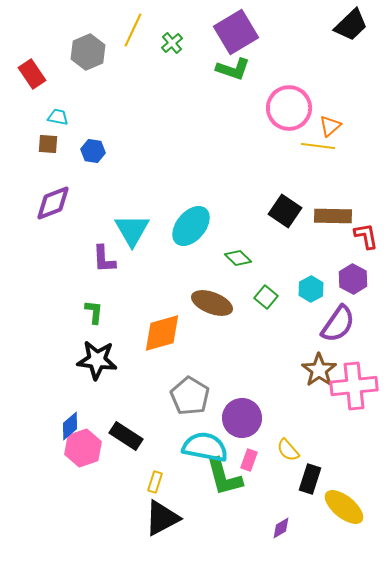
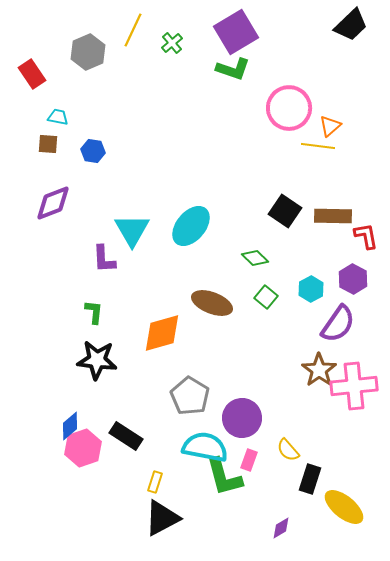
green diamond at (238, 258): moved 17 px right
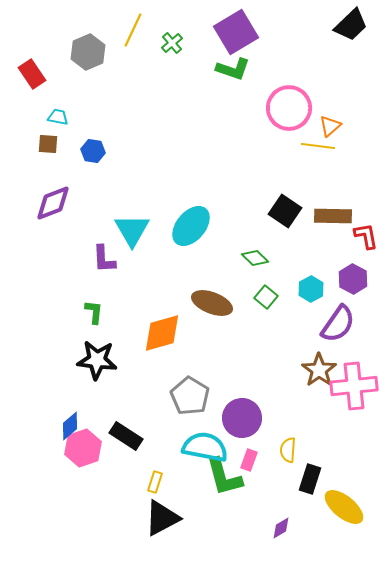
yellow semicircle at (288, 450): rotated 45 degrees clockwise
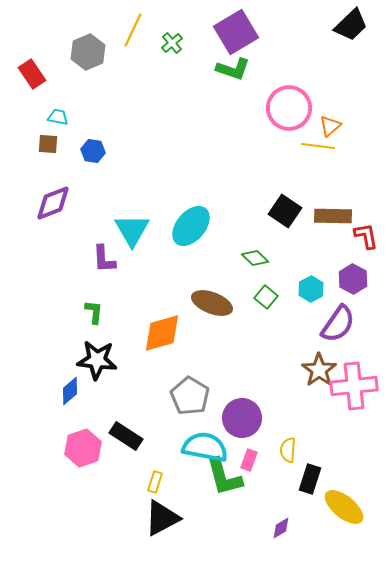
blue diamond at (70, 426): moved 35 px up
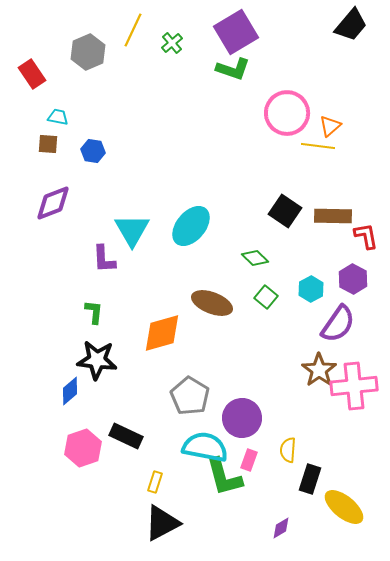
black trapezoid at (351, 25): rotated 6 degrees counterclockwise
pink circle at (289, 108): moved 2 px left, 5 px down
black rectangle at (126, 436): rotated 8 degrees counterclockwise
black triangle at (162, 518): moved 5 px down
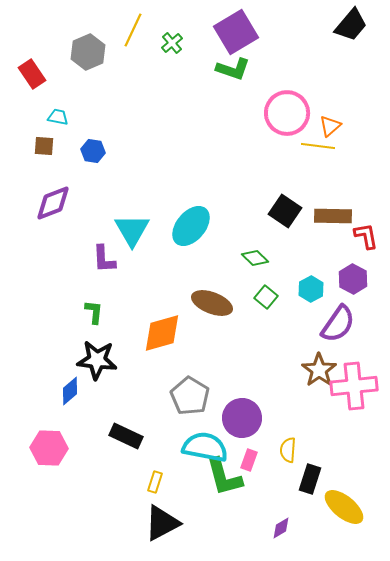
brown square at (48, 144): moved 4 px left, 2 px down
pink hexagon at (83, 448): moved 34 px left; rotated 21 degrees clockwise
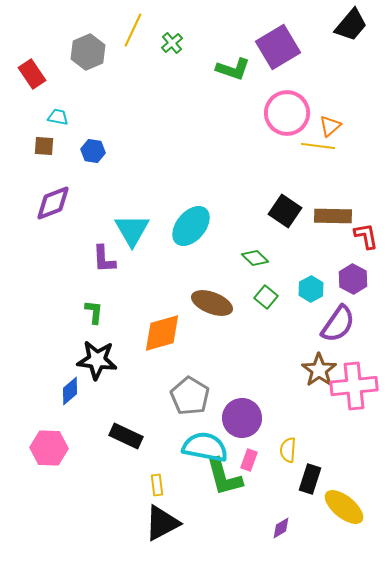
purple square at (236, 32): moved 42 px right, 15 px down
yellow rectangle at (155, 482): moved 2 px right, 3 px down; rotated 25 degrees counterclockwise
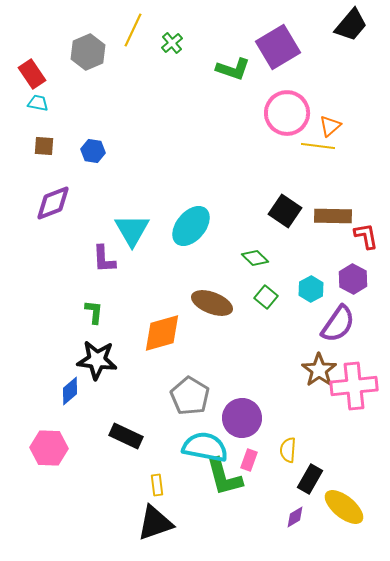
cyan trapezoid at (58, 117): moved 20 px left, 14 px up
black rectangle at (310, 479): rotated 12 degrees clockwise
black triangle at (162, 523): moved 7 px left; rotated 9 degrees clockwise
purple diamond at (281, 528): moved 14 px right, 11 px up
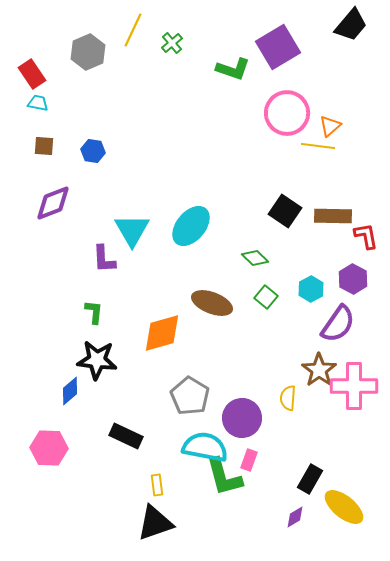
pink cross at (354, 386): rotated 6 degrees clockwise
yellow semicircle at (288, 450): moved 52 px up
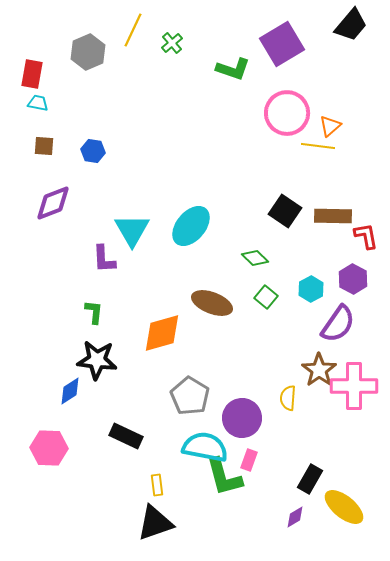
purple square at (278, 47): moved 4 px right, 3 px up
red rectangle at (32, 74): rotated 44 degrees clockwise
blue diamond at (70, 391): rotated 8 degrees clockwise
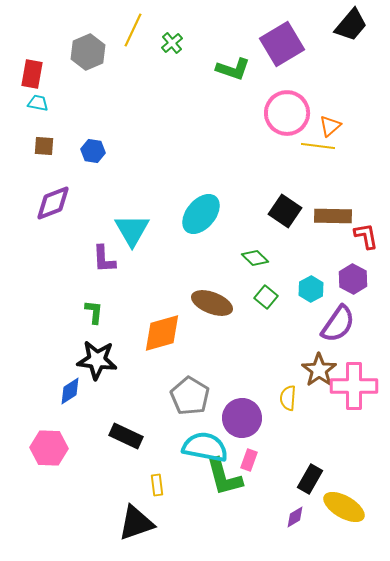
cyan ellipse at (191, 226): moved 10 px right, 12 px up
yellow ellipse at (344, 507): rotated 9 degrees counterclockwise
black triangle at (155, 523): moved 19 px left
